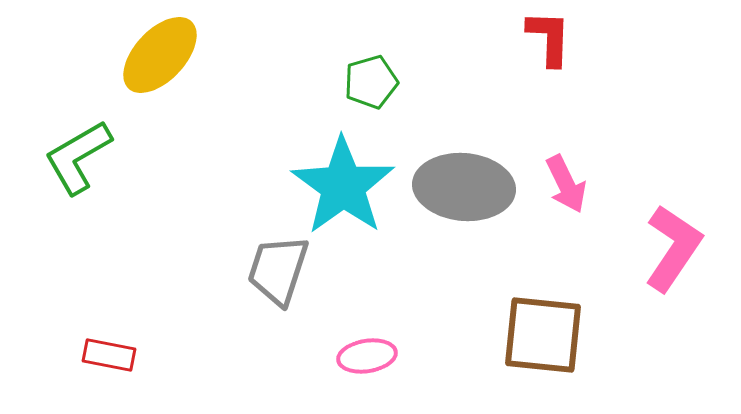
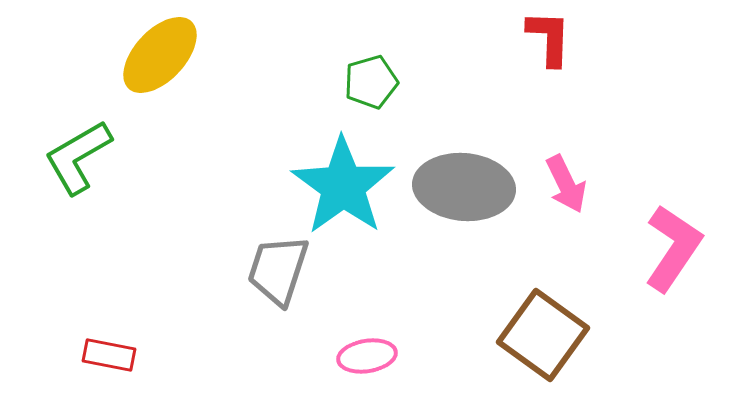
brown square: rotated 30 degrees clockwise
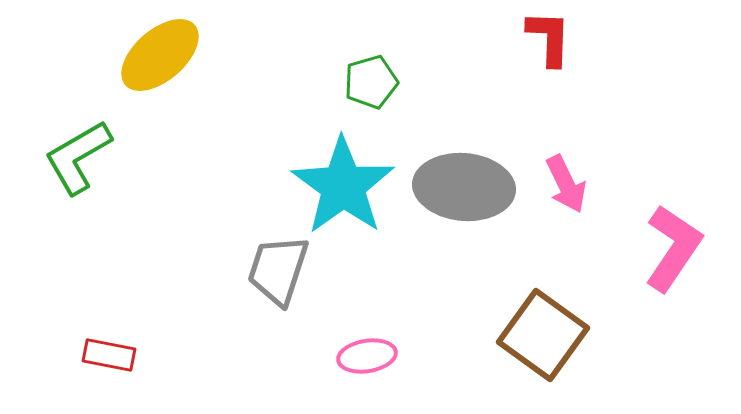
yellow ellipse: rotated 6 degrees clockwise
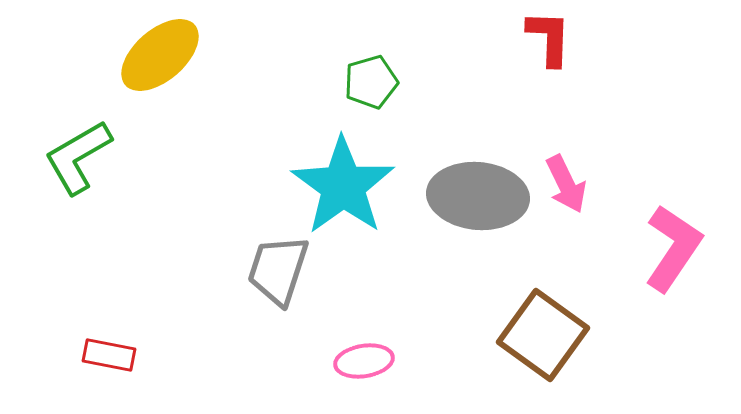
gray ellipse: moved 14 px right, 9 px down
pink ellipse: moved 3 px left, 5 px down
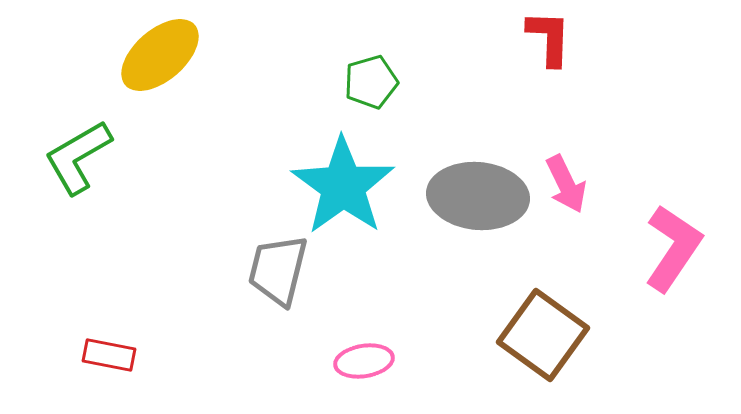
gray trapezoid: rotated 4 degrees counterclockwise
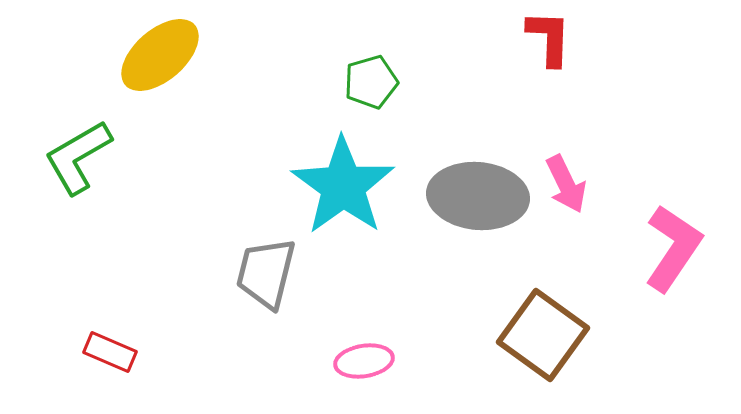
gray trapezoid: moved 12 px left, 3 px down
red rectangle: moved 1 px right, 3 px up; rotated 12 degrees clockwise
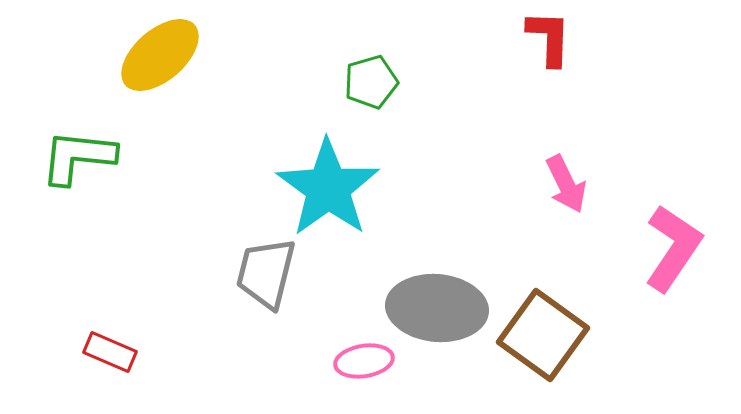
green L-shape: rotated 36 degrees clockwise
cyan star: moved 15 px left, 2 px down
gray ellipse: moved 41 px left, 112 px down
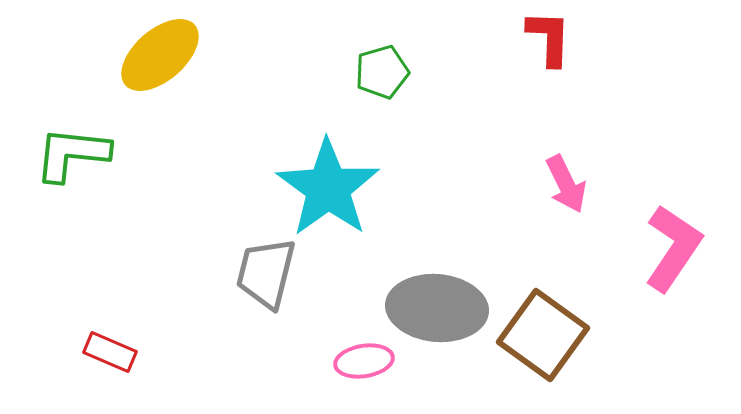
green pentagon: moved 11 px right, 10 px up
green L-shape: moved 6 px left, 3 px up
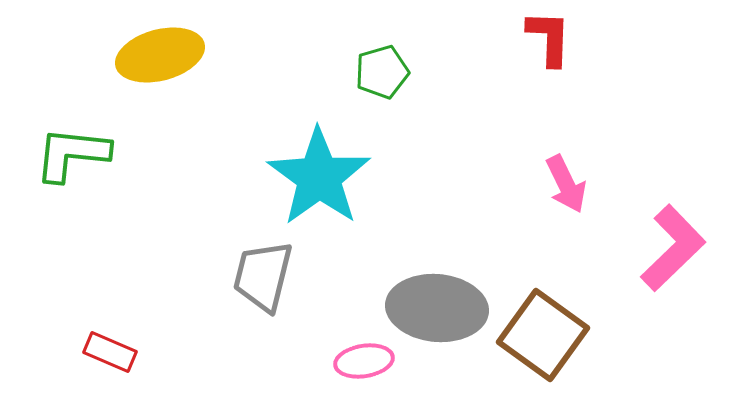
yellow ellipse: rotated 26 degrees clockwise
cyan star: moved 9 px left, 11 px up
pink L-shape: rotated 12 degrees clockwise
gray trapezoid: moved 3 px left, 3 px down
